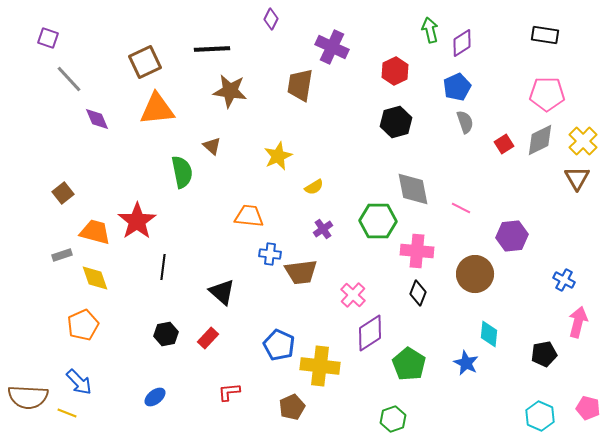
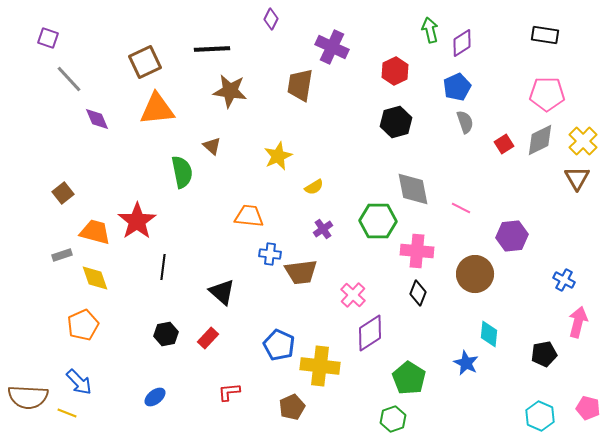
green pentagon at (409, 364): moved 14 px down
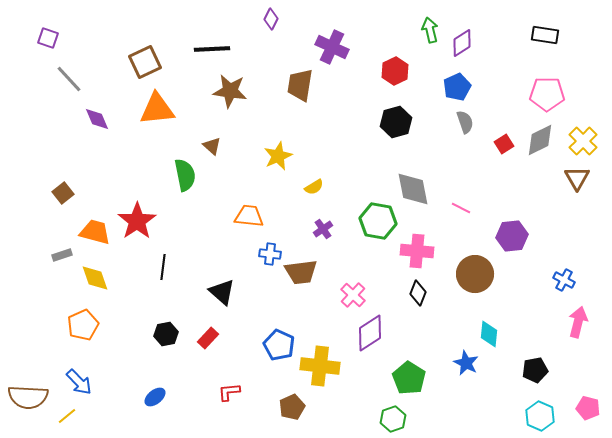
green semicircle at (182, 172): moved 3 px right, 3 px down
green hexagon at (378, 221): rotated 9 degrees clockwise
black pentagon at (544, 354): moved 9 px left, 16 px down
yellow line at (67, 413): moved 3 px down; rotated 60 degrees counterclockwise
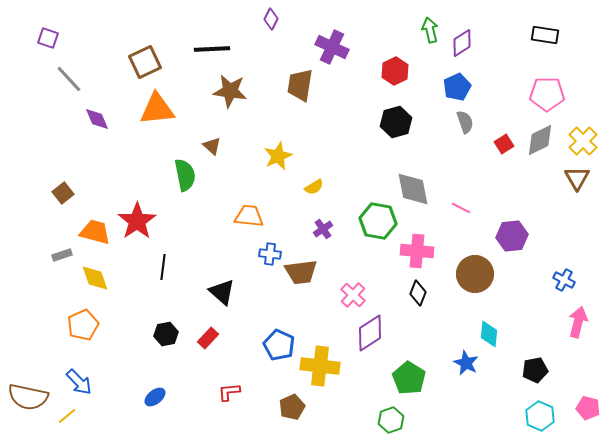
brown semicircle at (28, 397): rotated 9 degrees clockwise
green hexagon at (393, 419): moved 2 px left, 1 px down
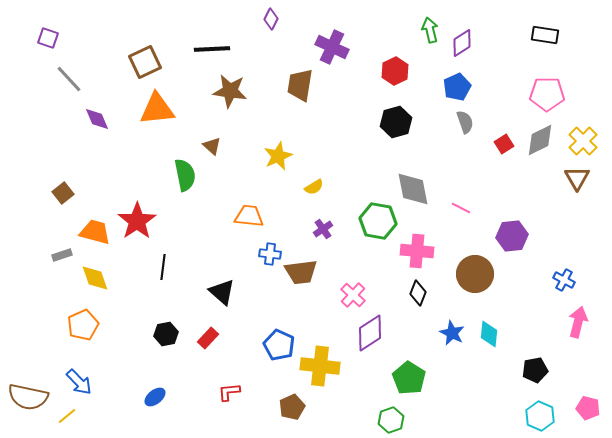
blue star at (466, 363): moved 14 px left, 30 px up
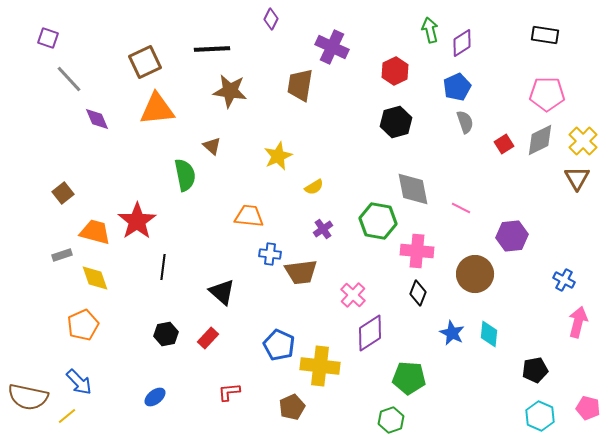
green pentagon at (409, 378): rotated 28 degrees counterclockwise
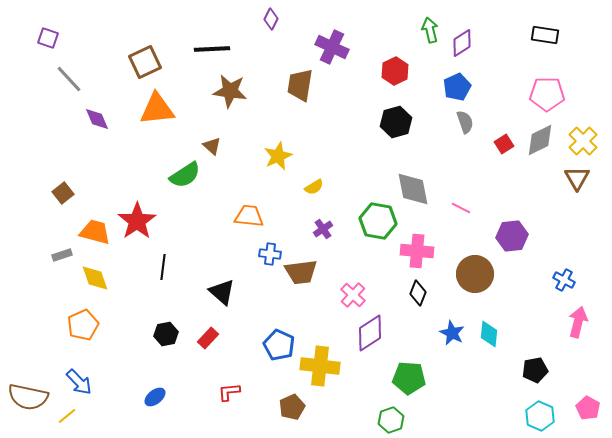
green semicircle at (185, 175): rotated 68 degrees clockwise
pink pentagon at (588, 408): rotated 15 degrees clockwise
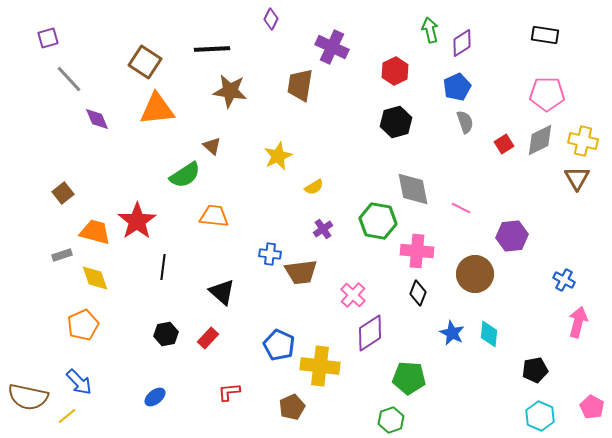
purple square at (48, 38): rotated 35 degrees counterclockwise
brown square at (145, 62): rotated 32 degrees counterclockwise
yellow cross at (583, 141): rotated 32 degrees counterclockwise
orange trapezoid at (249, 216): moved 35 px left
pink pentagon at (588, 408): moved 4 px right, 1 px up
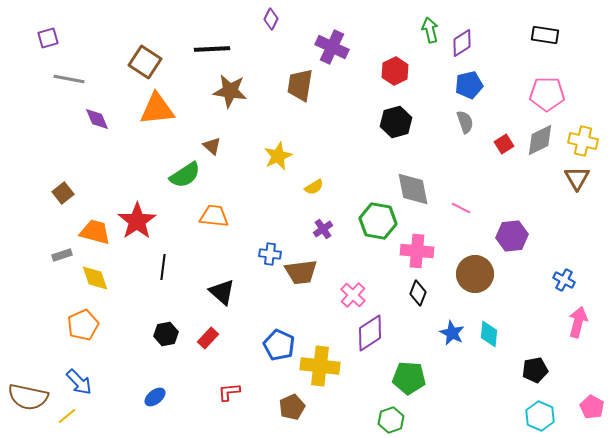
gray line at (69, 79): rotated 36 degrees counterclockwise
blue pentagon at (457, 87): moved 12 px right, 2 px up; rotated 12 degrees clockwise
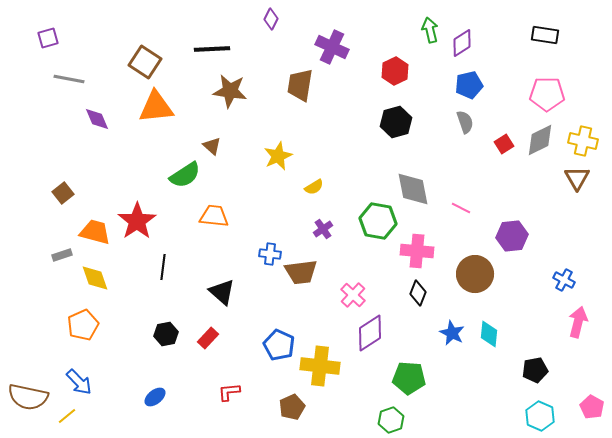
orange triangle at (157, 109): moved 1 px left, 2 px up
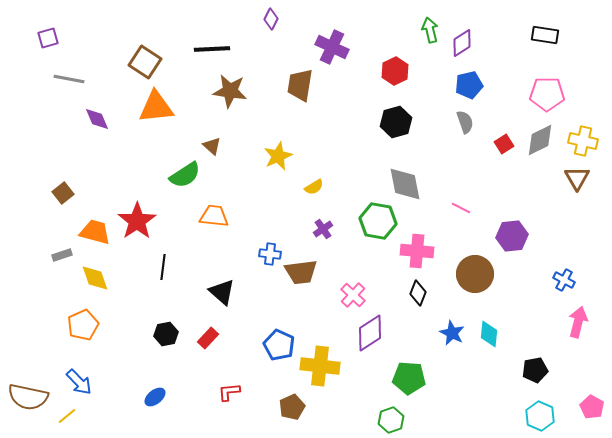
gray diamond at (413, 189): moved 8 px left, 5 px up
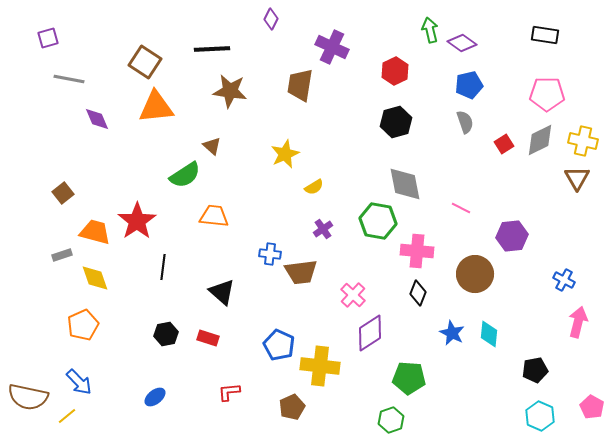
purple diamond at (462, 43): rotated 68 degrees clockwise
yellow star at (278, 156): moved 7 px right, 2 px up
red rectangle at (208, 338): rotated 65 degrees clockwise
